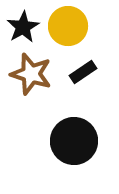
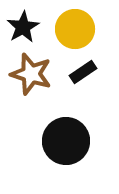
yellow circle: moved 7 px right, 3 px down
black circle: moved 8 px left
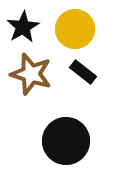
black rectangle: rotated 72 degrees clockwise
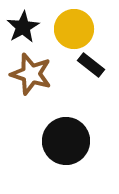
yellow circle: moved 1 px left
black rectangle: moved 8 px right, 7 px up
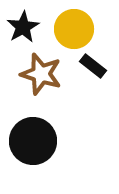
black rectangle: moved 2 px right, 1 px down
brown star: moved 10 px right
black circle: moved 33 px left
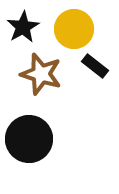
black rectangle: moved 2 px right
black circle: moved 4 px left, 2 px up
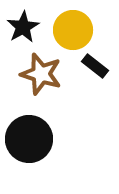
yellow circle: moved 1 px left, 1 px down
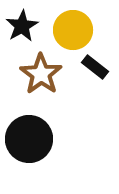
black star: moved 1 px left, 1 px up
black rectangle: moved 1 px down
brown star: rotated 18 degrees clockwise
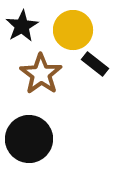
black rectangle: moved 3 px up
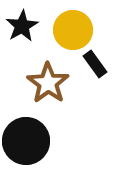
black rectangle: rotated 16 degrees clockwise
brown star: moved 7 px right, 9 px down
black circle: moved 3 px left, 2 px down
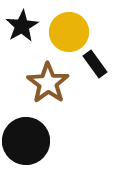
yellow circle: moved 4 px left, 2 px down
